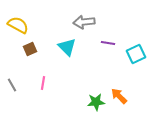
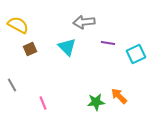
pink line: moved 20 px down; rotated 32 degrees counterclockwise
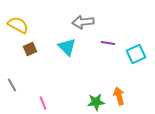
gray arrow: moved 1 px left
orange arrow: rotated 30 degrees clockwise
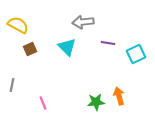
gray line: rotated 40 degrees clockwise
